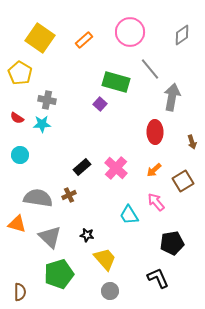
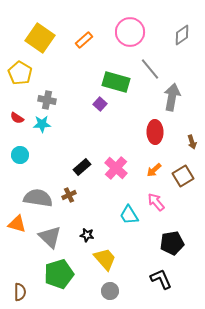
brown square: moved 5 px up
black L-shape: moved 3 px right, 1 px down
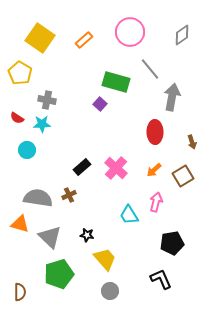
cyan circle: moved 7 px right, 5 px up
pink arrow: rotated 54 degrees clockwise
orange triangle: moved 3 px right
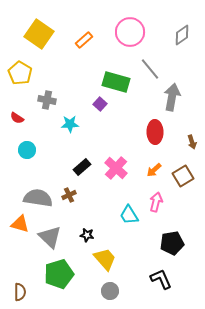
yellow square: moved 1 px left, 4 px up
cyan star: moved 28 px right
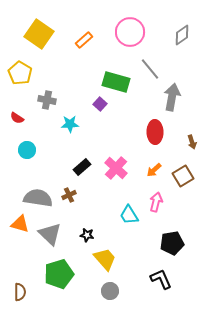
gray triangle: moved 3 px up
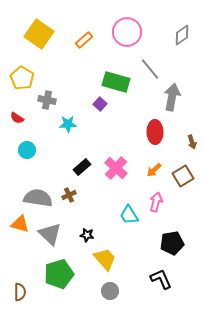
pink circle: moved 3 px left
yellow pentagon: moved 2 px right, 5 px down
cyan star: moved 2 px left
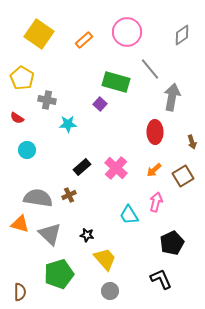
black pentagon: rotated 15 degrees counterclockwise
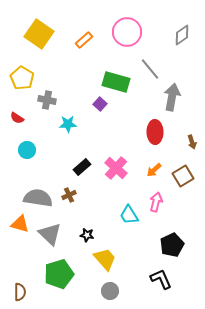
black pentagon: moved 2 px down
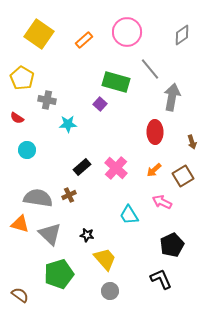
pink arrow: moved 6 px right; rotated 78 degrees counterclockwise
brown semicircle: moved 3 px down; rotated 54 degrees counterclockwise
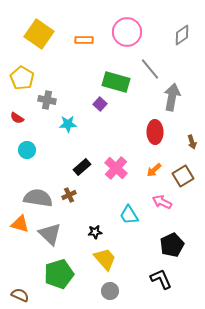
orange rectangle: rotated 42 degrees clockwise
black star: moved 8 px right, 3 px up; rotated 16 degrees counterclockwise
brown semicircle: rotated 12 degrees counterclockwise
